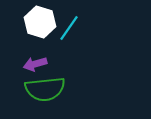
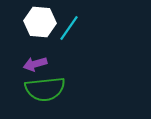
white hexagon: rotated 12 degrees counterclockwise
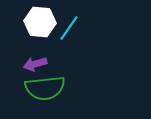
green semicircle: moved 1 px up
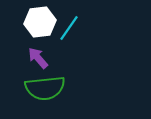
white hexagon: rotated 12 degrees counterclockwise
purple arrow: moved 3 px right, 6 px up; rotated 65 degrees clockwise
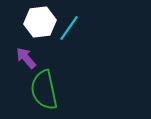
purple arrow: moved 12 px left
green semicircle: moved 1 px left, 2 px down; rotated 84 degrees clockwise
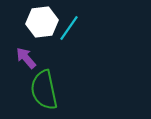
white hexagon: moved 2 px right
